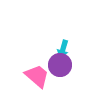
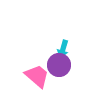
purple circle: moved 1 px left
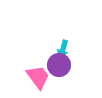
pink trapezoid: moved 1 px right, 1 px down; rotated 12 degrees clockwise
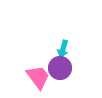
purple circle: moved 1 px right, 3 px down
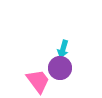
pink trapezoid: moved 4 px down
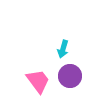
purple circle: moved 10 px right, 8 px down
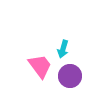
pink trapezoid: moved 2 px right, 15 px up
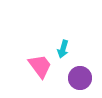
purple circle: moved 10 px right, 2 px down
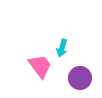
cyan arrow: moved 1 px left, 1 px up
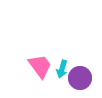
cyan arrow: moved 21 px down
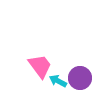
cyan arrow: moved 4 px left, 12 px down; rotated 102 degrees clockwise
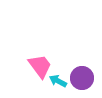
purple circle: moved 2 px right
